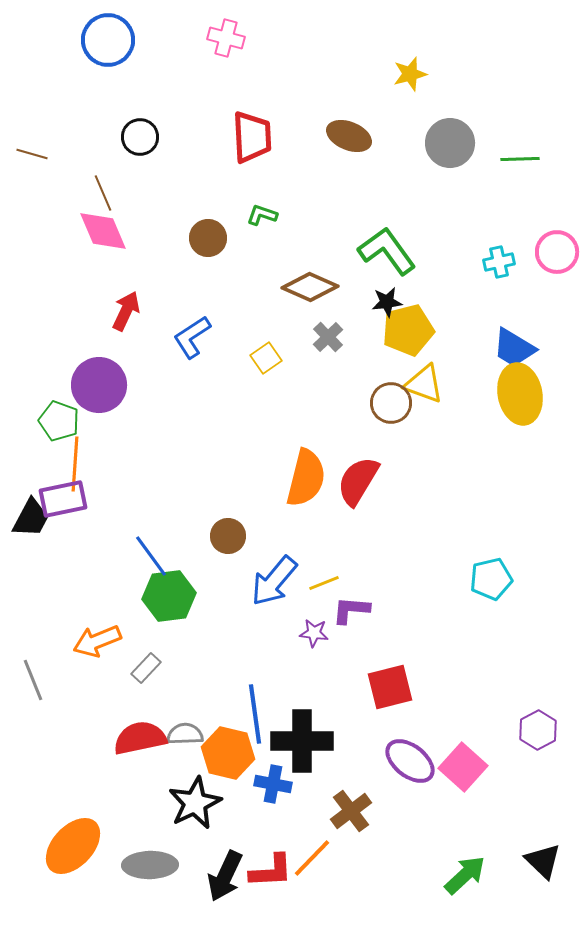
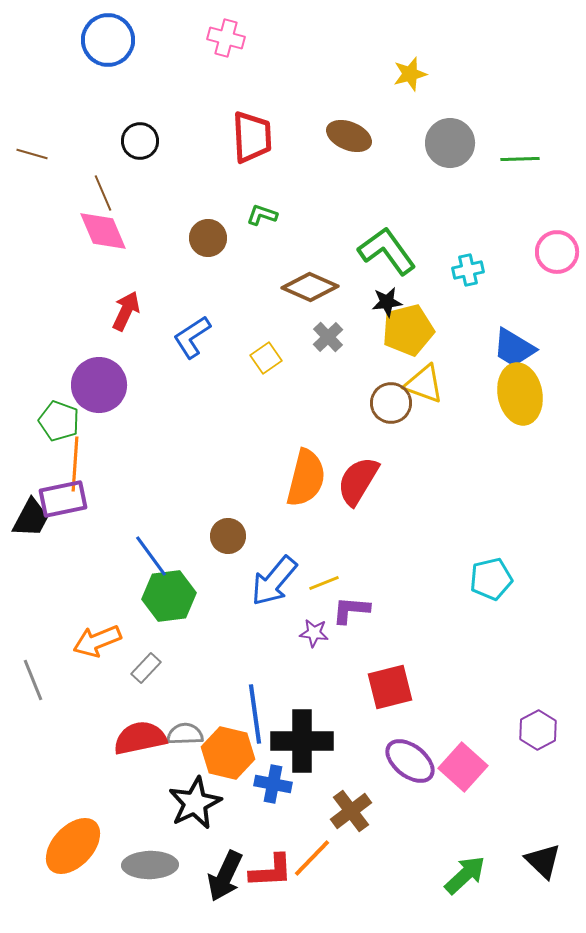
black circle at (140, 137): moved 4 px down
cyan cross at (499, 262): moved 31 px left, 8 px down
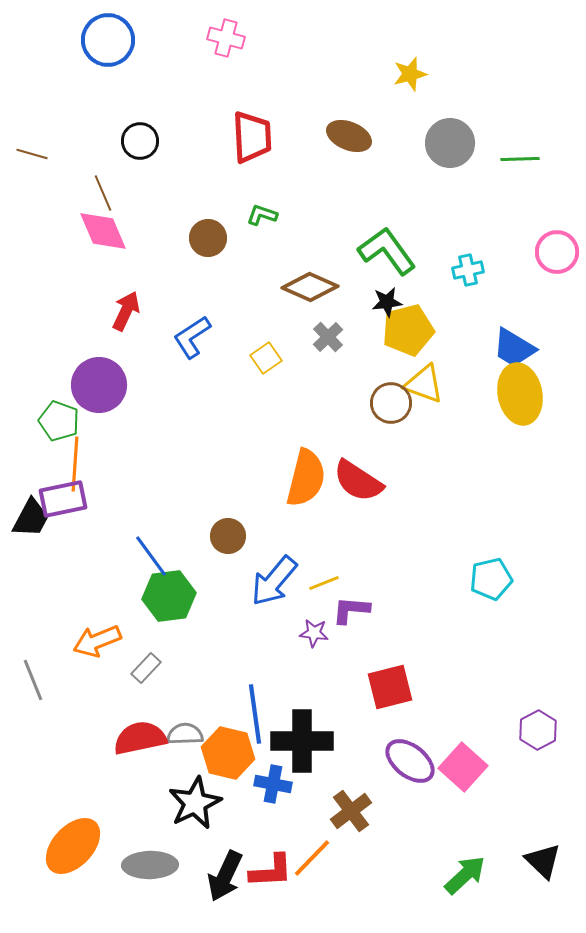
red semicircle at (358, 481): rotated 88 degrees counterclockwise
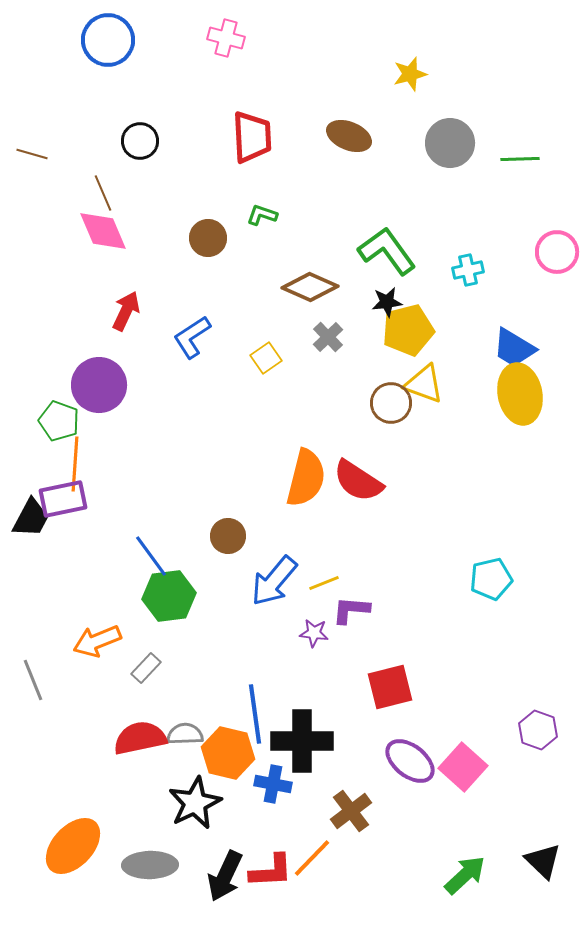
purple hexagon at (538, 730): rotated 12 degrees counterclockwise
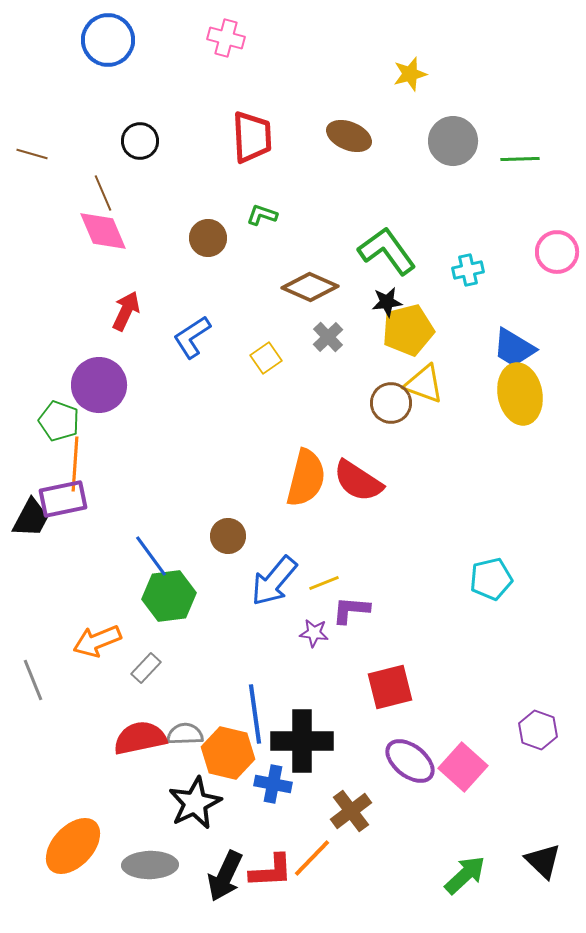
gray circle at (450, 143): moved 3 px right, 2 px up
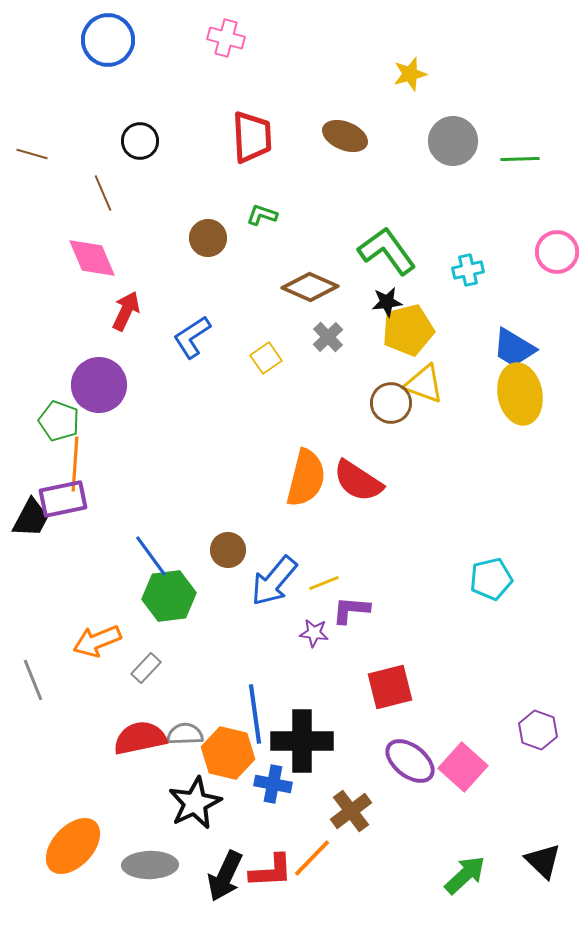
brown ellipse at (349, 136): moved 4 px left
pink diamond at (103, 231): moved 11 px left, 27 px down
brown circle at (228, 536): moved 14 px down
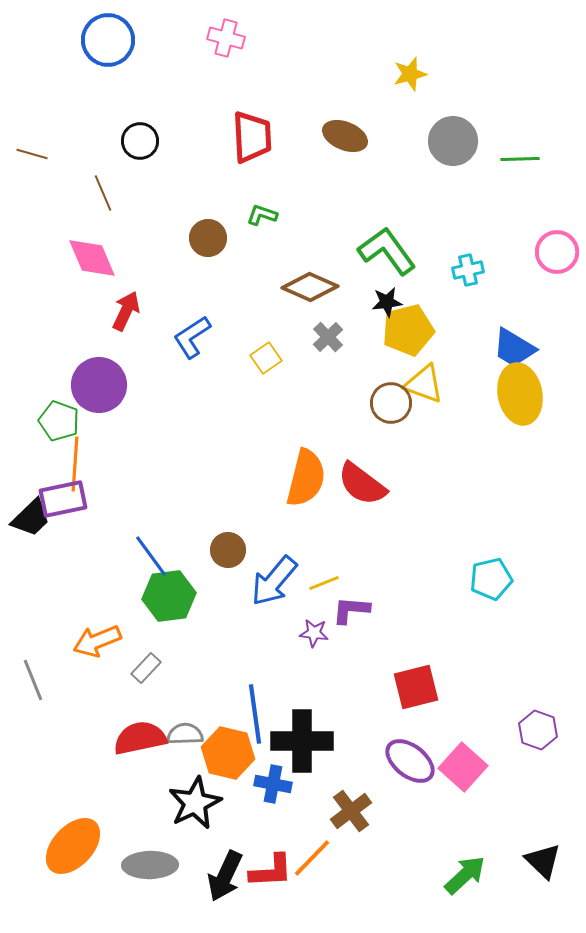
red semicircle at (358, 481): moved 4 px right, 3 px down; rotated 4 degrees clockwise
black trapezoid at (31, 518): rotated 18 degrees clockwise
red square at (390, 687): moved 26 px right
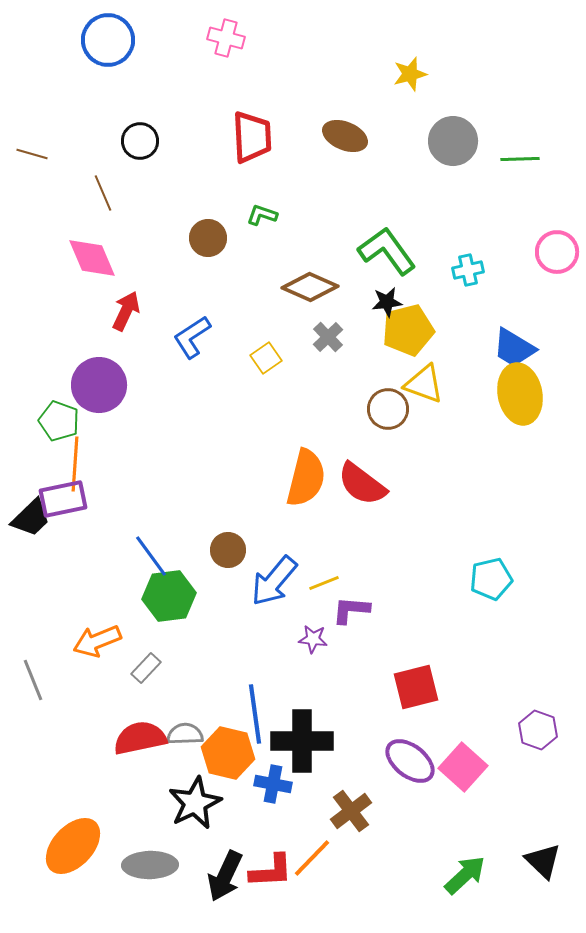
brown circle at (391, 403): moved 3 px left, 6 px down
purple star at (314, 633): moved 1 px left, 6 px down
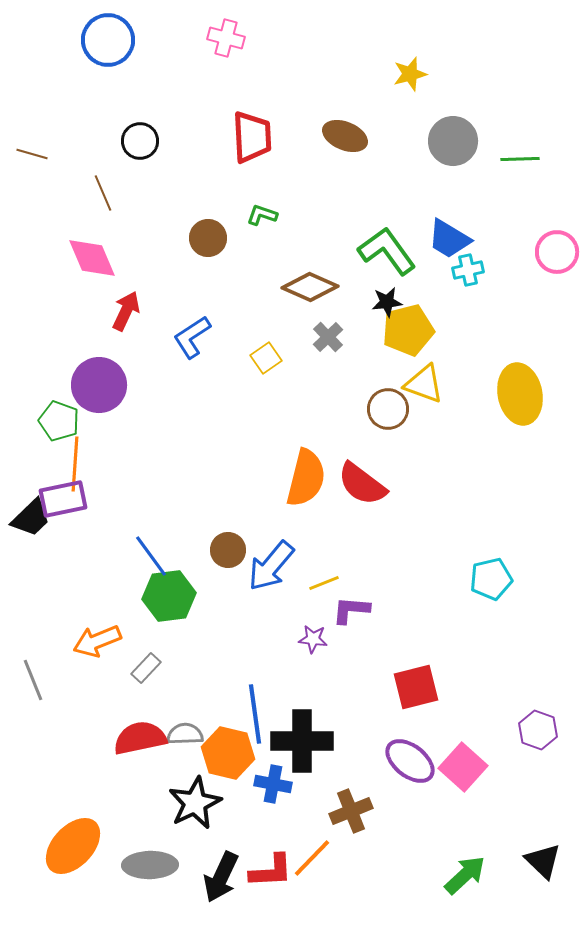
blue trapezoid at (514, 348): moved 65 px left, 109 px up
blue arrow at (274, 581): moved 3 px left, 15 px up
brown cross at (351, 811): rotated 15 degrees clockwise
black arrow at (225, 876): moved 4 px left, 1 px down
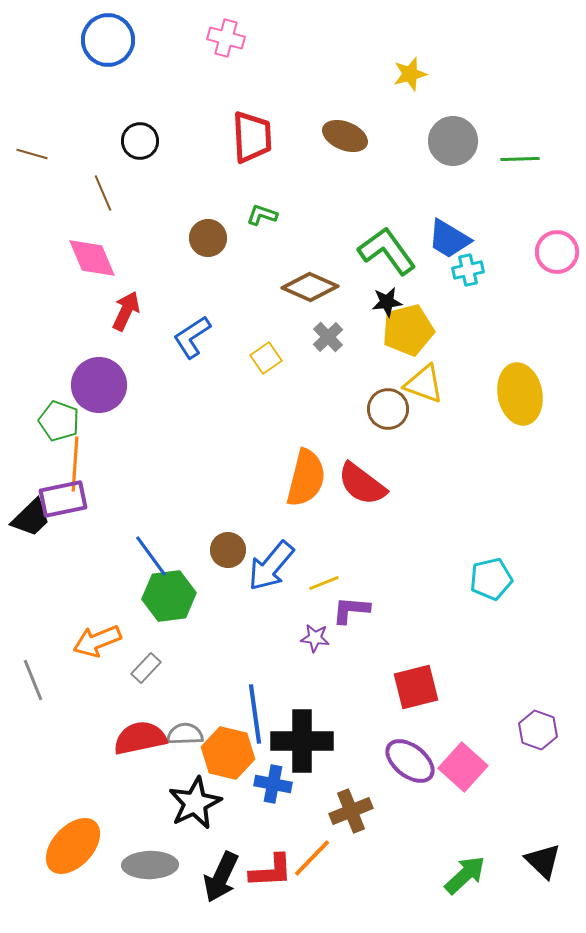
purple star at (313, 639): moved 2 px right, 1 px up
